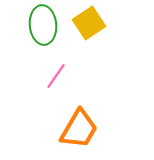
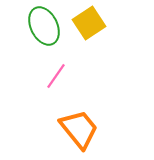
green ellipse: moved 1 px right, 1 px down; rotated 21 degrees counterclockwise
orange trapezoid: rotated 69 degrees counterclockwise
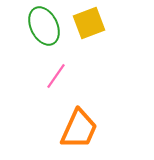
yellow square: rotated 12 degrees clockwise
orange trapezoid: rotated 63 degrees clockwise
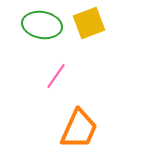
green ellipse: moved 2 px left, 1 px up; rotated 54 degrees counterclockwise
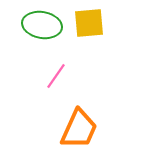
yellow square: rotated 16 degrees clockwise
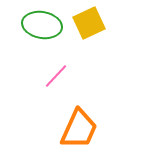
yellow square: rotated 20 degrees counterclockwise
pink line: rotated 8 degrees clockwise
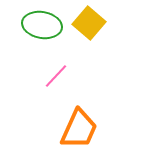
yellow square: rotated 24 degrees counterclockwise
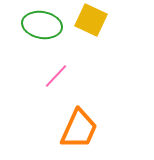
yellow square: moved 2 px right, 3 px up; rotated 16 degrees counterclockwise
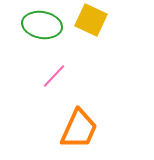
pink line: moved 2 px left
